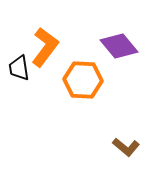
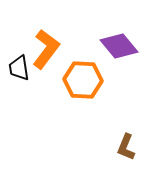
orange L-shape: moved 1 px right, 2 px down
brown L-shape: rotated 72 degrees clockwise
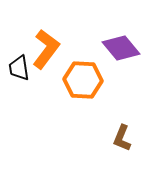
purple diamond: moved 2 px right, 2 px down
brown L-shape: moved 4 px left, 9 px up
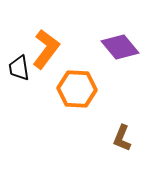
purple diamond: moved 1 px left, 1 px up
orange hexagon: moved 6 px left, 9 px down
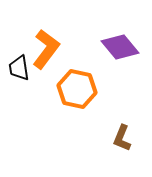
orange hexagon: rotated 9 degrees clockwise
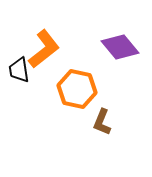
orange L-shape: moved 2 px left; rotated 15 degrees clockwise
black trapezoid: moved 2 px down
brown L-shape: moved 20 px left, 16 px up
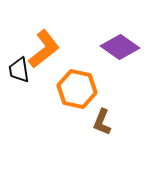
purple diamond: rotated 15 degrees counterclockwise
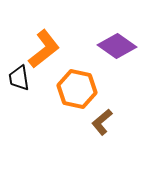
purple diamond: moved 3 px left, 1 px up
black trapezoid: moved 8 px down
brown L-shape: rotated 28 degrees clockwise
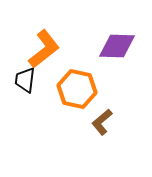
purple diamond: rotated 33 degrees counterclockwise
black trapezoid: moved 6 px right, 2 px down; rotated 16 degrees clockwise
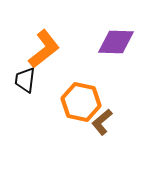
purple diamond: moved 1 px left, 4 px up
orange hexagon: moved 4 px right, 13 px down
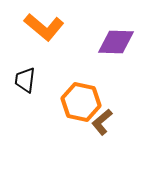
orange L-shape: moved 22 px up; rotated 78 degrees clockwise
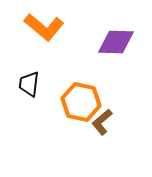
black trapezoid: moved 4 px right, 4 px down
